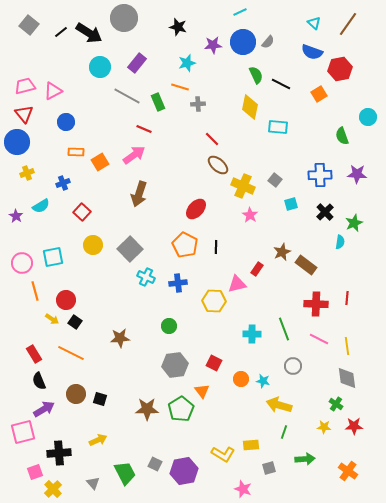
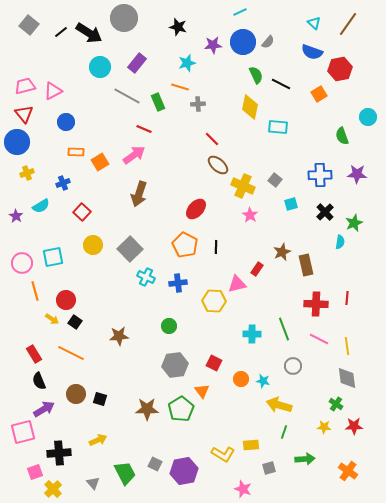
brown rectangle at (306, 265): rotated 40 degrees clockwise
brown star at (120, 338): moved 1 px left, 2 px up
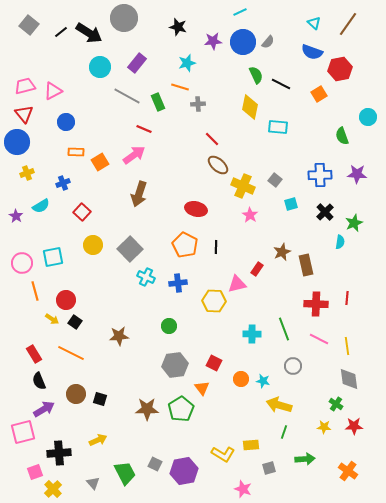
purple star at (213, 45): moved 4 px up
red ellipse at (196, 209): rotated 60 degrees clockwise
gray diamond at (347, 378): moved 2 px right, 1 px down
orange triangle at (202, 391): moved 3 px up
